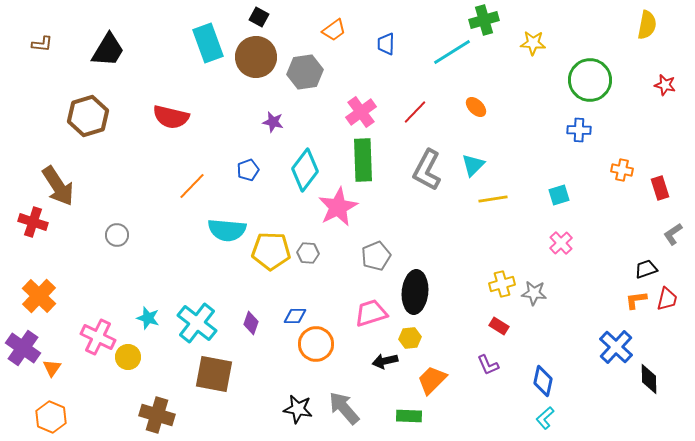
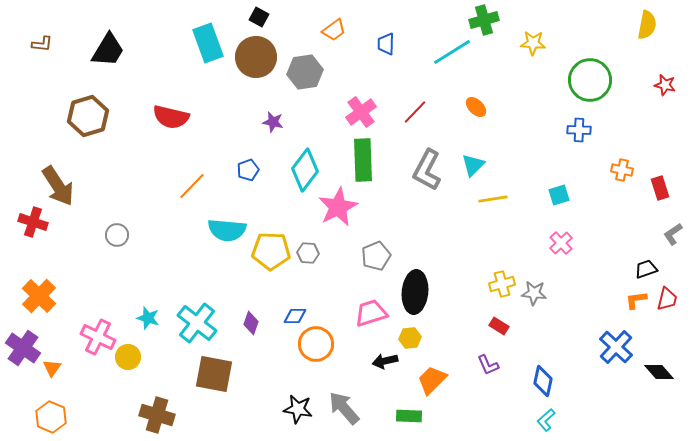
black diamond at (649, 379): moved 10 px right, 7 px up; rotated 40 degrees counterclockwise
cyan L-shape at (545, 418): moved 1 px right, 2 px down
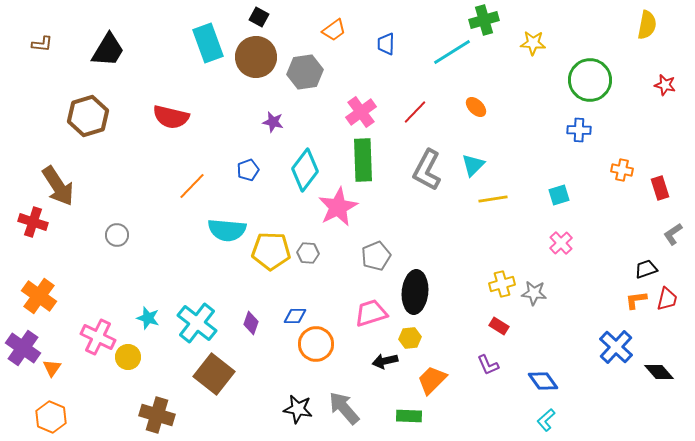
orange cross at (39, 296): rotated 8 degrees counterclockwise
brown square at (214, 374): rotated 27 degrees clockwise
blue diamond at (543, 381): rotated 48 degrees counterclockwise
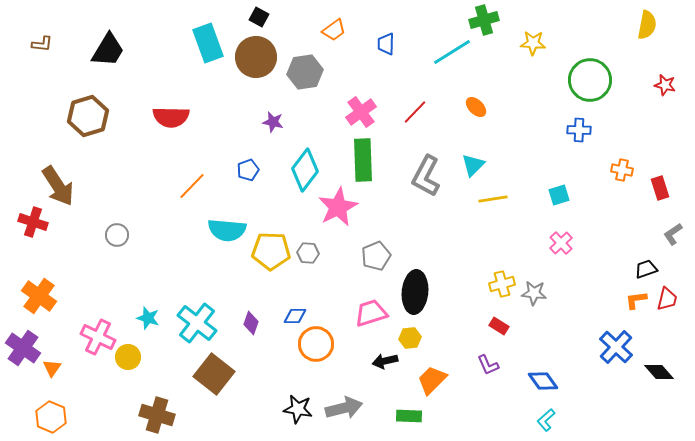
red semicircle at (171, 117): rotated 12 degrees counterclockwise
gray L-shape at (427, 170): moved 1 px left, 6 px down
gray arrow at (344, 408): rotated 117 degrees clockwise
